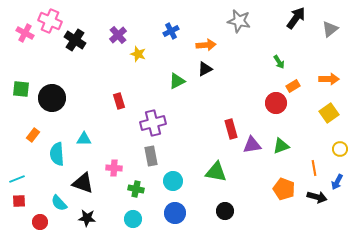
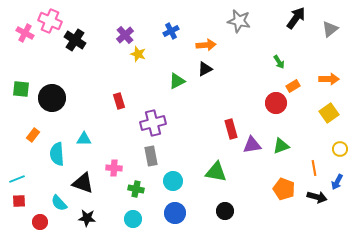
purple cross at (118, 35): moved 7 px right
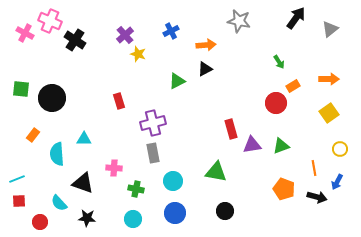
gray rectangle at (151, 156): moved 2 px right, 3 px up
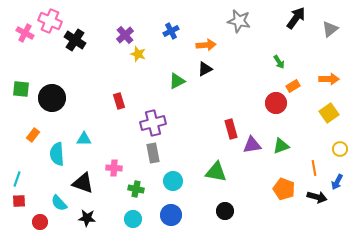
cyan line at (17, 179): rotated 49 degrees counterclockwise
blue circle at (175, 213): moved 4 px left, 2 px down
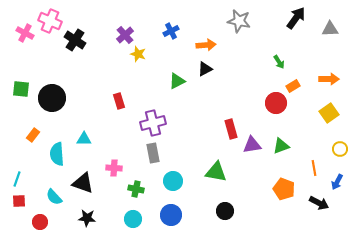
gray triangle at (330, 29): rotated 36 degrees clockwise
black arrow at (317, 197): moved 2 px right, 6 px down; rotated 12 degrees clockwise
cyan semicircle at (59, 203): moved 5 px left, 6 px up
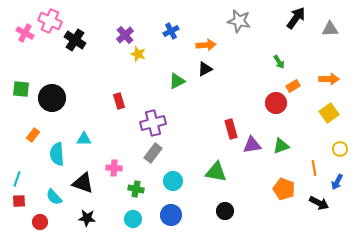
gray rectangle at (153, 153): rotated 48 degrees clockwise
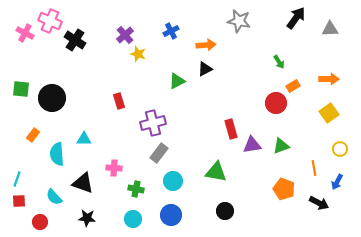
gray rectangle at (153, 153): moved 6 px right
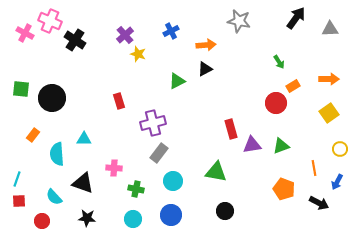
red circle at (40, 222): moved 2 px right, 1 px up
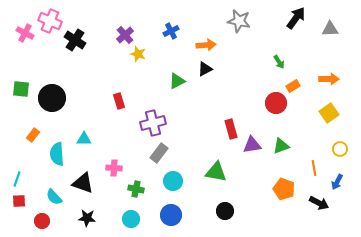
cyan circle at (133, 219): moved 2 px left
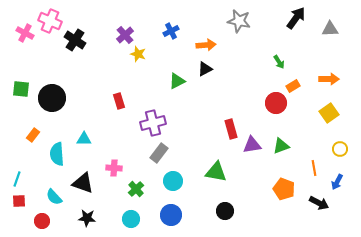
green cross at (136, 189): rotated 35 degrees clockwise
